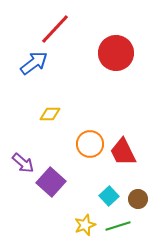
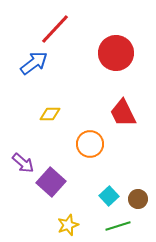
red trapezoid: moved 39 px up
yellow star: moved 17 px left
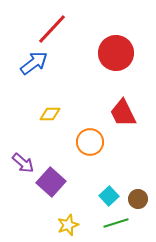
red line: moved 3 px left
orange circle: moved 2 px up
green line: moved 2 px left, 3 px up
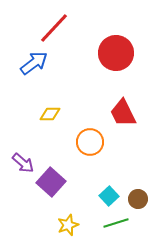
red line: moved 2 px right, 1 px up
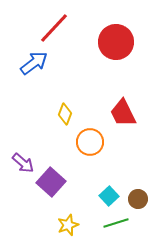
red circle: moved 11 px up
yellow diamond: moved 15 px right; rotated 70 degrees counterclockwise
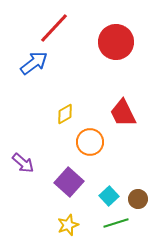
yellow diamond: rotated 40 degrees clockwise
purple square: moved 18 px right
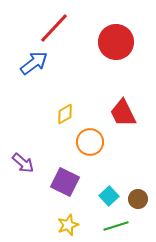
purple square: moved 4 px left; rotated 16 degrees counterclockwise
green line: moved 3 px down
